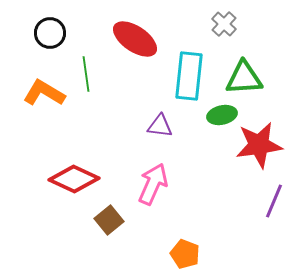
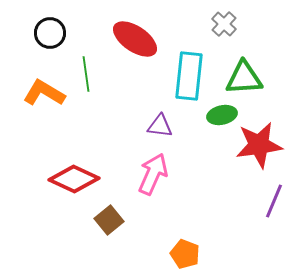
pink arrow: moved 10 px up
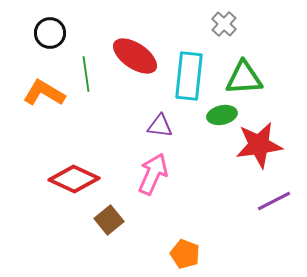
red ellipse: moved 17 px down
purple line: rotated 40 degrees clockwise
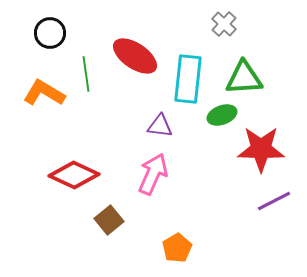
cyan rectangle: moved 1 px left, 3 px down
green ellipse: rotated 8 degrees counterclockwise
red star: moved 2 px right, 4 px down; rotated 9 degrees clockwise
red diamond: moved 4 px up
orange pentagon: moved 8 px left, 6 px up; rotated 20 degrees clockwise
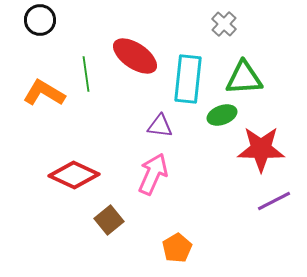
black circle: moved 10 px left, 13 px up
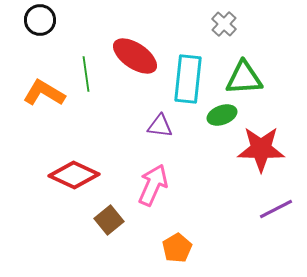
pink arrow: moved 11 px down
purple line: moved 2 px right, 8 px down
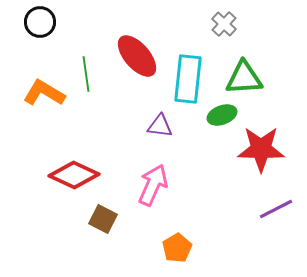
black circle: moved 2 px down
red ellipse: moved 2 px right; rotated 15 degrees clockwise
brown square: moved 6 px left, 1 px up; rotated 24 degrees counterclockwise
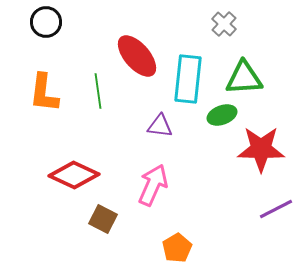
black circle: moved 6 px right
green line: moved 12 px right, 17 px down
orange L-shape: rotated 114 degrees counterclockwise
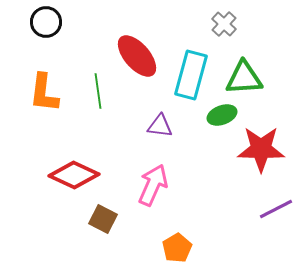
cyan rectangle: moved 3 px right, 4 px up; rotated 9 degrees clockwise
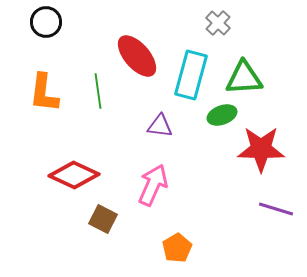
gray cross: moved 6 px left, 1 px up
purple line: rotated 44 degrees clockwise
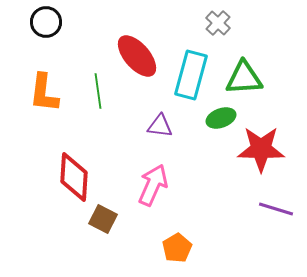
green ellipse: moved 1 px left, 3 px down
red diamond: moved 2 px down; rotated 69 degrees clockwise
